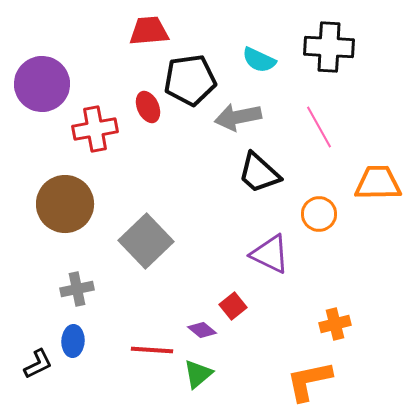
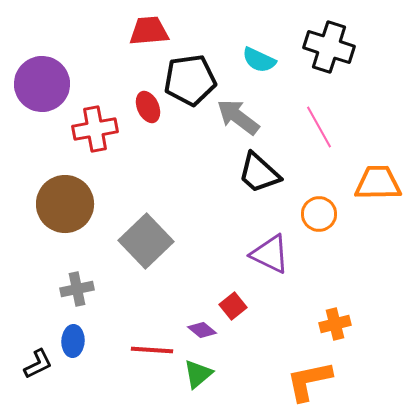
black cross: rotated 15 degrees clockwise
gray arrow: rotated 48 degrees clockwise
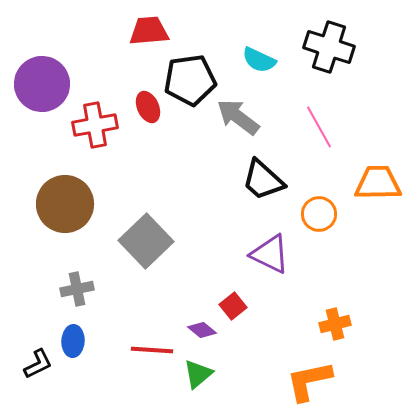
red cross: moved 4 px up
black trapezoid: moved 4 px right, 7 px down
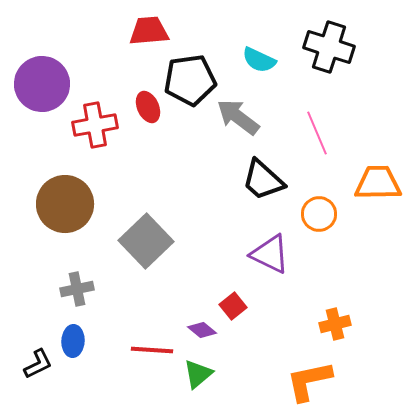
pink line: moved 2 px left, 6 px down; rotated 6 degrees clockwise
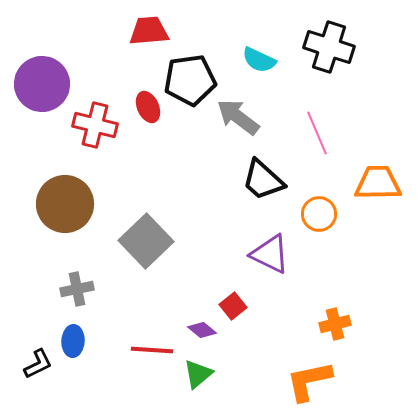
red cross: rotated 24 degrees clockwise
